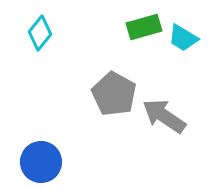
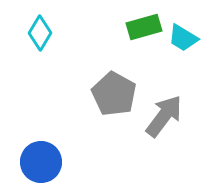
cyan diamond: rotated 8 degrees counterclockwise
gray arrow: rotated 93 degrees clockwise
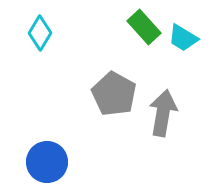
green rectangle: rotated 64 degrees clockwise
gray arrow: moved 1 px left, 3 px up; rotated 27 degrees counterclockwise
blue circle: moved 6 px right
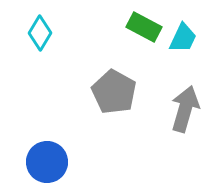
green rectangle: rotated 20 degrees counterclockwise
cyan trapezoid: rotated 96 degrees counterclockwise
gray pentagon: moved 2 px up
gray arrow: moved 22 px right, 4 px up; rotated 6 degrees clockwise
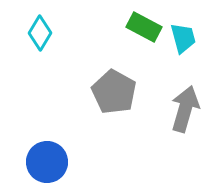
cyan trapezoid: rotated 40 degrees counterclockwise
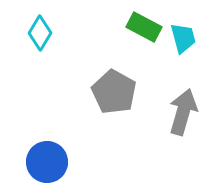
gray arrow: moved 2 px left, 3 px down
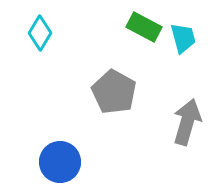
gray arrow: moved 4 px right, 10 px down
blue circle: moved 13 px right
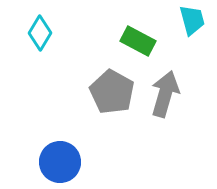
green rectangle: moved 6 px left, 14 px down
cyan trapezoid: moved 9 px right, 18 px up
gray pentagon: moved 2 px left
gray arrow: moved 22 px left, 28 px up
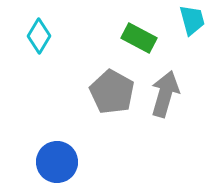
cyan diamond: moved 1 px left, 3 px down
green rectangle: moved 1 px right, 3 px up
blue circle: moved 3 px left
